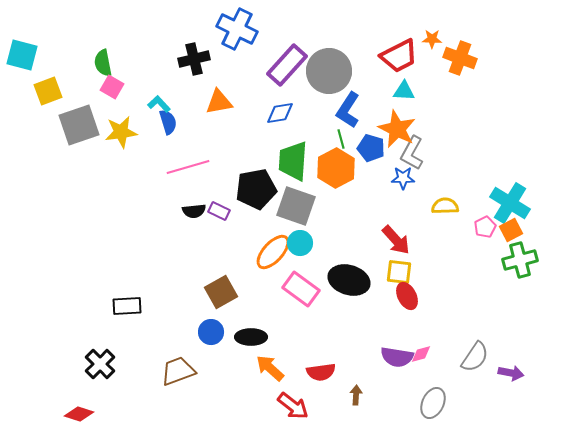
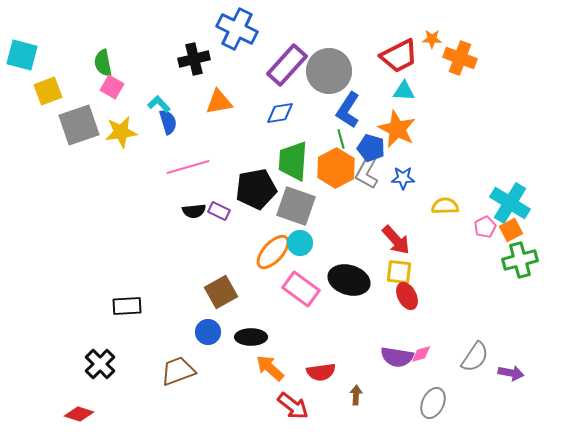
gray L-shape at (412, 153): moved 45 px left, 19 px down
blue circle at (211, 332): moved 3 px left
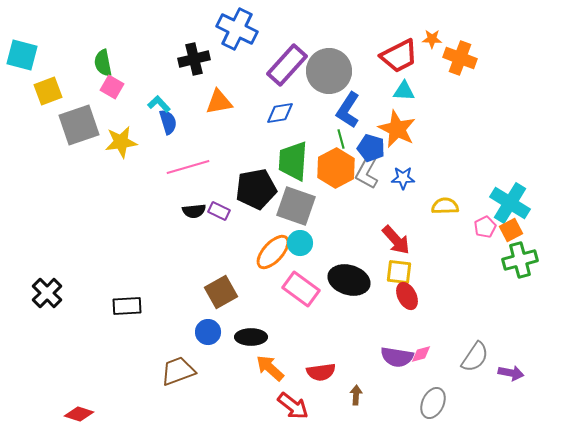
yellow star at (121, 132): moved 10 px down
black cross at (100, 364): moved 53 px left, 71 px up
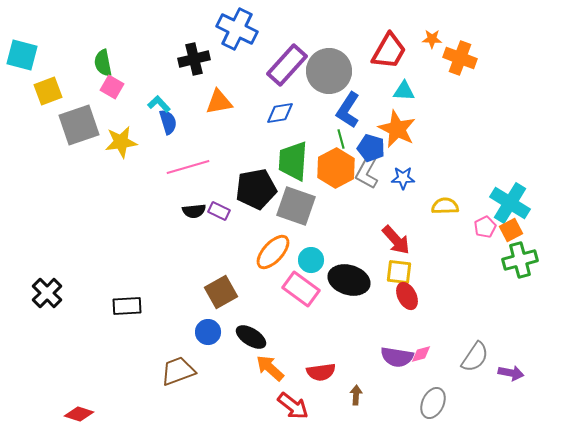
red trapezoid at (399, 56): moved 10 px left, 5 px up; rotated 33 degrees counterclockwise
cyan circle at (300, 243): moved 11 px right, 17 px down
black ellipse at (251, 337): rotated 32 degrees clockwise
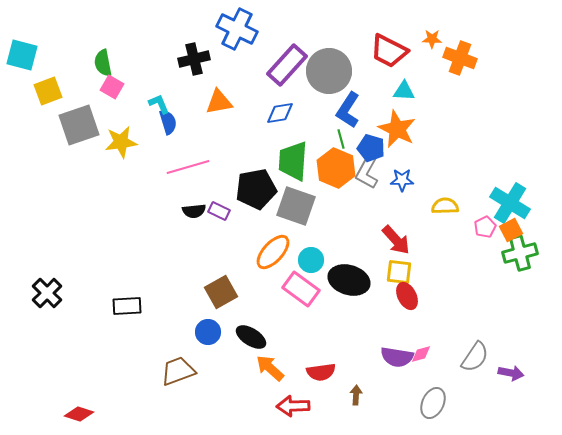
red trapezoid at (389, 51): rotated 87 degrees clockwise
cyan L-shape at (159, 104): rotated 20 degrees clockwise
orange hexagon at (336, 168): rotated 9 degrees counterclockwise
blue star at (403, 178): moved 1 px left, 2 px down
green cross at (520, 260): moved 7 px up
red arrow at (293, 406): rotated 140 degrees clockwise
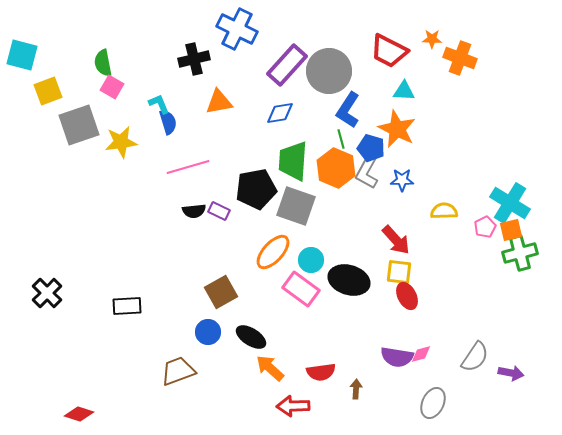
yellow semicircle at (445, 206): moved 1 px left, 5 px down
orange square at (511, 230): rotated 15 degrees clockwise
brown arrow at (356, 395): moved 6 px up
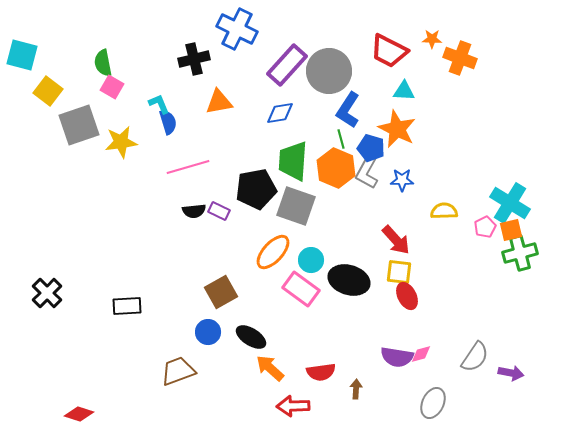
yellow square at (48, 91): rotated 32 degrees counterclockwise
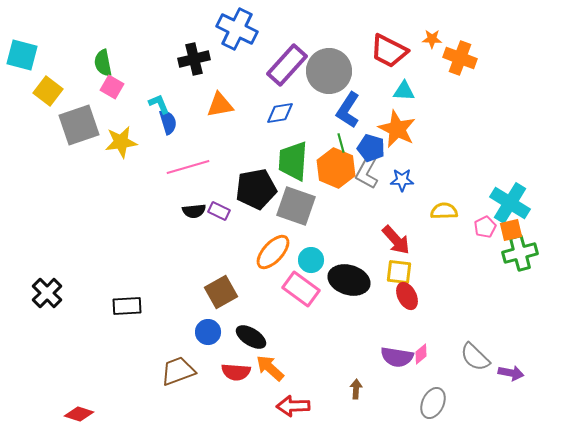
orange triangle at (219, 102): moved 1 px right, 3 px down
green line at (341, 139): moved 4 px down
pink diamond at (421, 354): rotated 25 degrees counterclockwise
gray semicircle at (475, 357): rotated 100 degrees clockwise
red semicircle at (321, 372): moved 85 px left; rotated 12 degrees clockwise
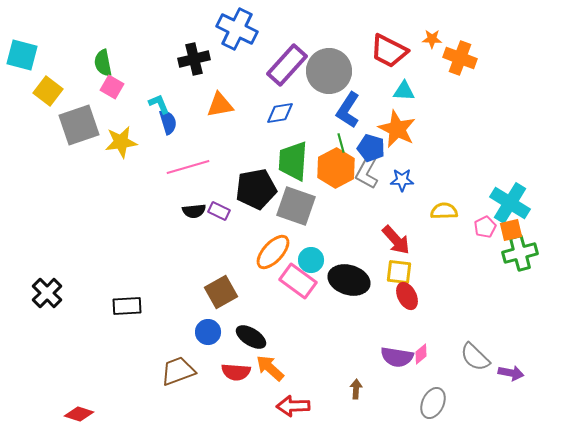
orange hexagon at (336, 168): rotated 9 degrees clockwise
pink rectangle at (301, 289): moved 3 px left, 8 px up
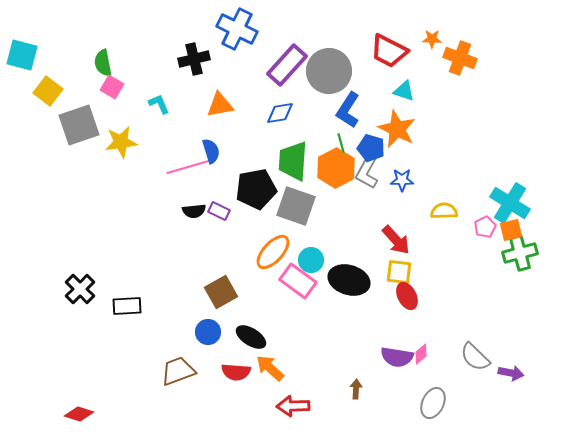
cyan triangle at (404, 91): rotated 15 degrees clockwise
blue semicircle at (168, 122): moved 43 px right, 29 px down
black cross at (47, 293): moved 33 px right, 4 px up
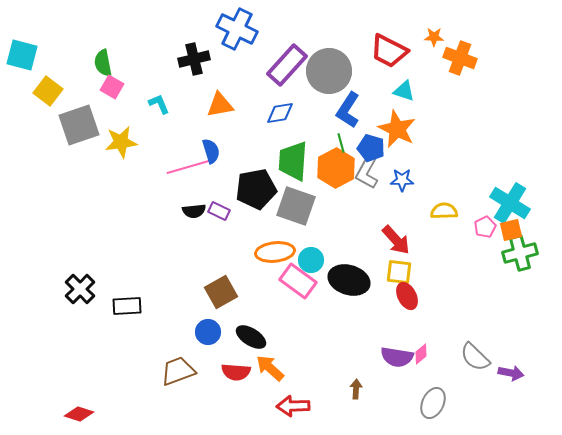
orange star at (432, 39): moved 2 px right, 2 px up
orange ellipse at (273, 252): moved 2 px right; rotated 42 degrees clockwise
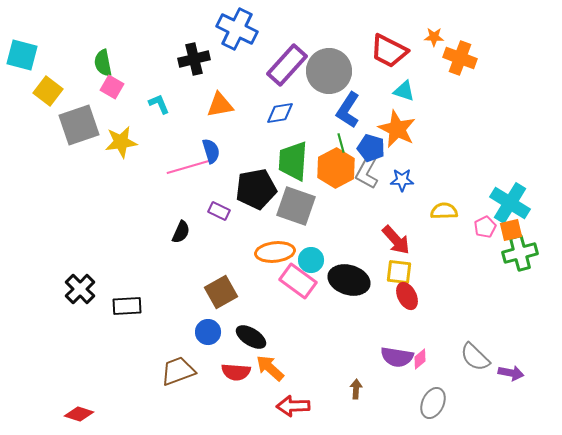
black semicircle at (194, 211): moved 13 px left, 21 px down; rotated 60 degrees counterclockwise
pink diamond at (421, 354): moved 1 px left, 5 px down
